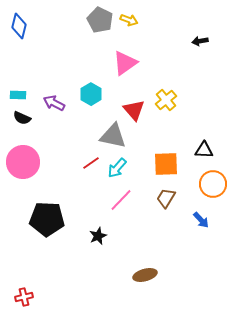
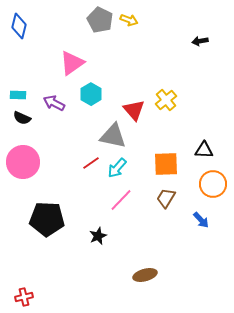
pink triangle: moved 53 px left
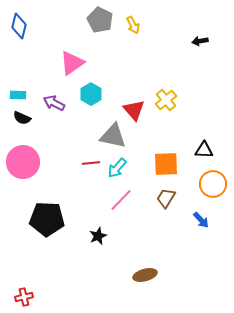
yellow arrow: moved 4 px right, 5 px down; rotated 42 degrees clockwise
red line: rotated 30 degrees clockwise
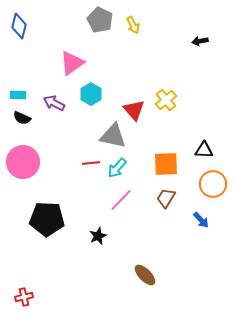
brown ellipse: rotated 60 degrees clockwise
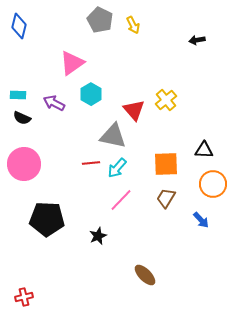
black arrow: moved 3 px left, 1 px up
pink circle: moved 1 px right, 2 px down
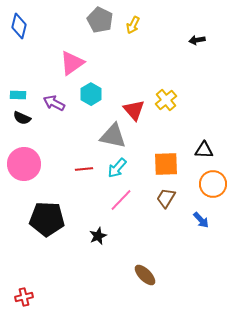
yellow arrow: rotated 54 degrees clockwise
red line: moved 7 px left, 6 px down
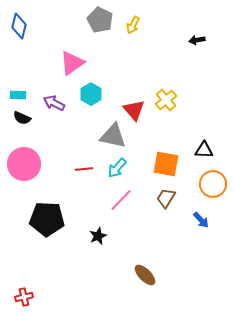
orange square: rotated 12 degrees clockwise
